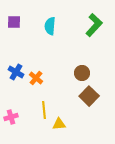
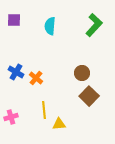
purple square: moved 2 px up
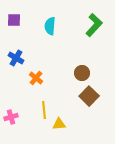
blue cross: moved 14 px up
